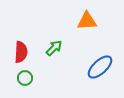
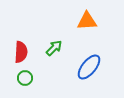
blue ellipse: moved 11 px left; rotated 8 degrees counterclockwise
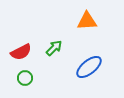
red semicircle: rotated 60 degrees clockwise
blue ellipse: rotated 12 degrees clockwise
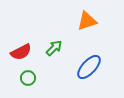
orange triangle: rotated 15 degrees counterclockwise
blue ellipse: rotated 8 degrees counterclockwise
green circle: moved 3 px right
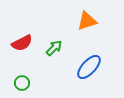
red semicircle: moved 1 px right, 9 px up
green circle: moved 6 px left, 5 px down
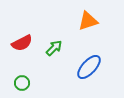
orange triangle: moved 1 px right
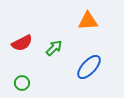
orange triangle: rotated 15 degrees clockwise
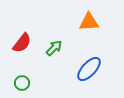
orange triangle: moved 1 px right, 1 px down
red semicircle: rotated 25 degrees counterclockwise
blue ellipse: moved 2 px down
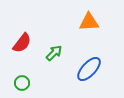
green arrow: moved 5 px down
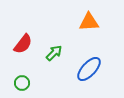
red semicircle: moved 1 px right, 1 px down
